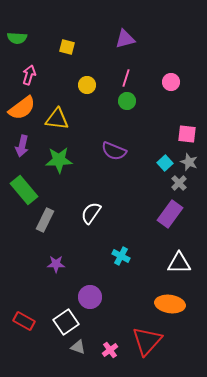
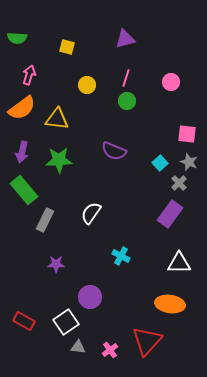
purple arrow: moved 6 px down
cyan square: moved 5 px left
gray triangle: rotated 14 degrees counterclockwise
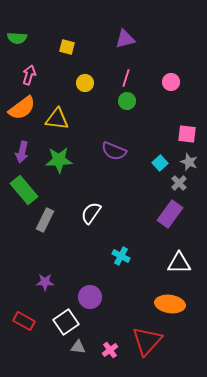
yellow circle: moved 2 px left, 2 px up
purple star: moved 11 px left, 18 px down
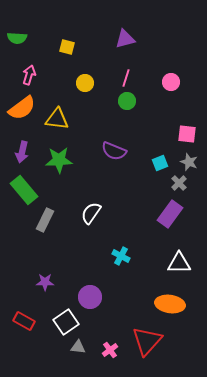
cyan square: rotated 21 degrees clockwise
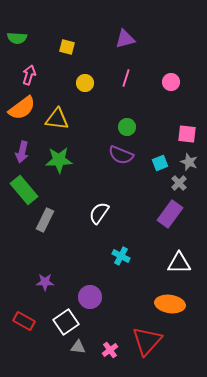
green circle: moved 26 px down
purple semicircle: moved 7 px right, 4 px down
white semicircle: moved 8 px right
